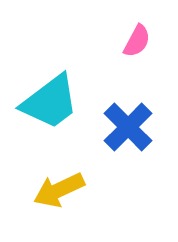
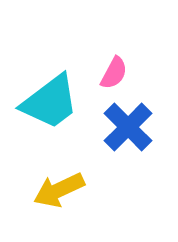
pink semicircle: moved 23 px left, 32 px down
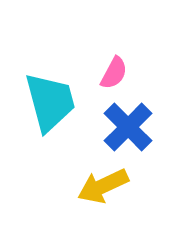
cyan trapezoid: rotated 68 degrees counterclockwise
yellow arrow: moved 44 px right, 4 px up
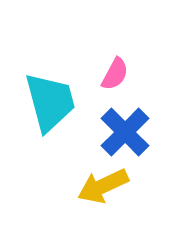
pink semicircle: moved 1 px right, 1 px down
blue cross: moved 3 px left, 5 px down
